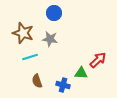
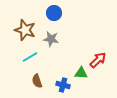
brown star: moved 2 px right, 3 px up
gray star: moved 1 px right
cyan line: rotated 14 degrees counterclockwise
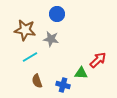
blue circle: moved 3 px right, 1 px down
brown star: rotated 10 degrees counterclockwise
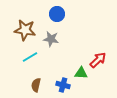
brown semicircle: moved 1 px left, 4 px down; rotated 32 degrees clockwise
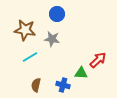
gray star: moved 1 px right
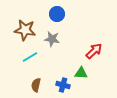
red arrow: moved 4 px left, 9 px up
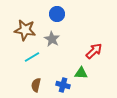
gray star: rotated 21 degrees clockwise
cyan line: moved 2 px right
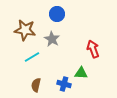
red arrow: moved 1 px left, 2 px up; rotated 66 degrees counterclockwise
blue cross: moved 1 px right, 1 px up
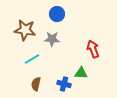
gray star: rotated 28 degrees counterclockwise
cyan line: moved 2 px down
brown semicircle: moved 1 px up
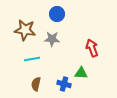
red arrow: moved 1 px left, 1 px up
cyan line: rotated 21 degrees clockwise
